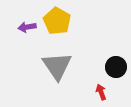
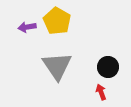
black circle: moved 8 px left
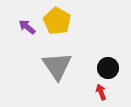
purple arrow: rotated 48 degrees clockwise
black circle: moved 1 px down
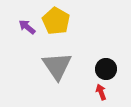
yellow pentagon: moved 1 px left
black circle: moved 2 px left, 1 px down
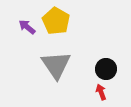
gray triangle: moved 1 px left, 1 px up
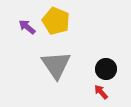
yellow pentagon: rotated 8 degrees counterclockwise
red arrow: rotated 21 degrees counterclockwise
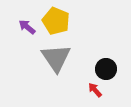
gray triangle: moved 7 px up
red arrow: moved 6 px left, 2 px up
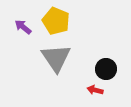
purple arrow: moved 4 px left
red arrow: rotated 35 degrees counterclockwise
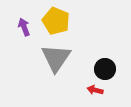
purple arrow: moved 1 px right; rotated 30 degrees clockwise
gray triangle: rotated 8 degrees clockwise
black circle: moved 1 px left
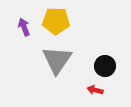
yellow pentagon: rotated 20 degrees counterclockwise
gray triangle: moved 1 px right, 2 px down
black circle: moved 3 px up
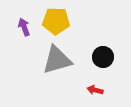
gray triangle: rotated 40 degrees clockwise
black circle: moved 2 px left, 9 px up
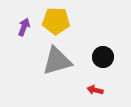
purple arrow: rotated 42 degrees clockwise
gray triangle: moved 1 px down
